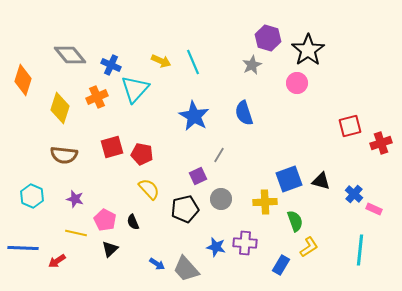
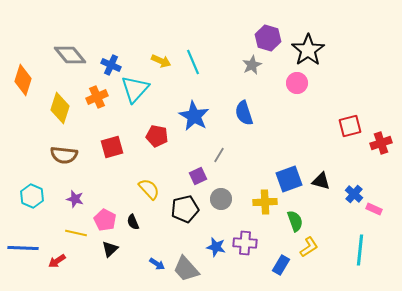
red pentagon at (142, 154): moved 15 px right, 18 px up
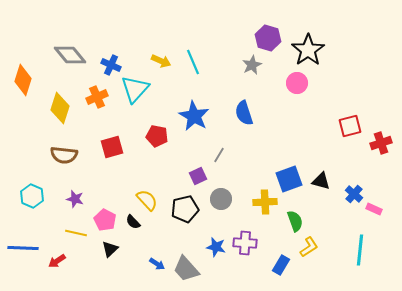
yellow semicircle at (149, 189): moved 2 px left, 11 px down
black semicircle at (133, 222): rotated 21 degrees counterclockwise
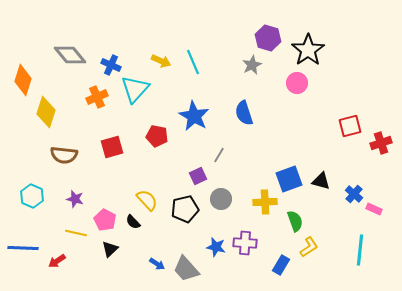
yellow diamond at (60, 108): moved 14 px left, 4 px down
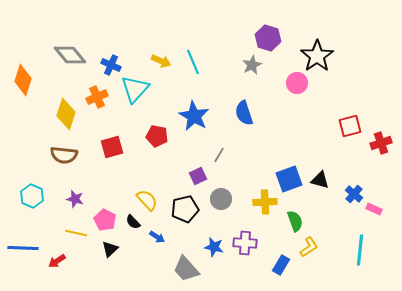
black star at (308, 50): moved 9 px right, 6 px down
yellow diamond at (46, 112): moved 20 px right, 2 px down
black triangle at (321, 181): moved 1 px left, 1 px up
blue star at (216, 247): moved 2 px left
blue arrow at (157, 264): moved 27 px up
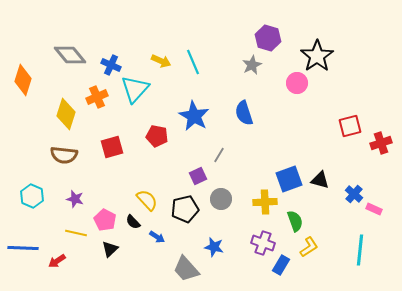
purple cross at (245, 243): moved 18 px right; rotated 15 degrees clockwise
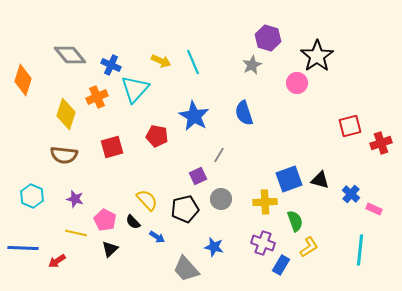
blue cross at (354, 194): moved 3 px left
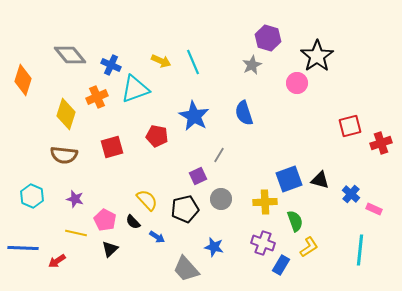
cyan triangle at (135, 89): rotated 28 degrees clockwise
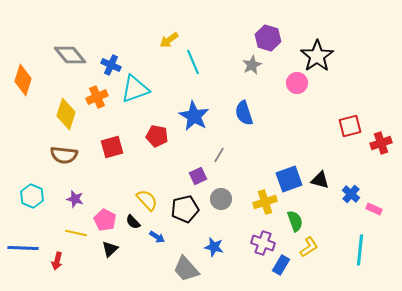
yellow arrow at (161, 61): moved 8 px right, 21 px up; rotated 120 degrees clockwise
yellow cross at (265, 202): rotated 15 degrees counterclockwise
red arrow at (57, 261): rotated 42 degrees counterclockwise
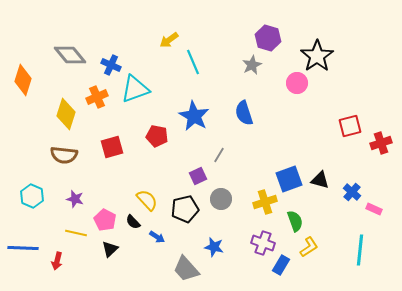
blue cross at (351, 194): moved 1 px right, 2 px up
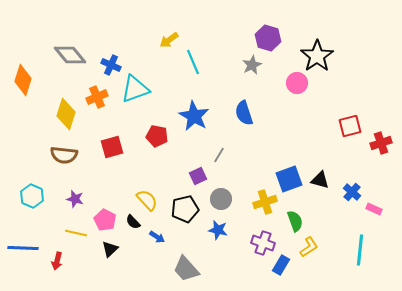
blue star at (214, 247): moved 4 px right, 17 px up
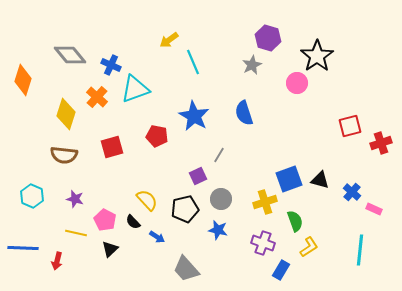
orange cross at (97, 97): rotated 25 degrees counterclockwise
blue rectangle at (281, 265): moved 5 px down
